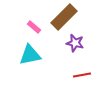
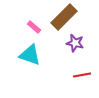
cyan triangle: rotated 30 degrees clockwise
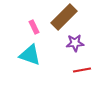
pink rectangle: rotated 24 degrees clockwise
purple star: rotated 18 degrees counterclockwise
red line: moved 5 px up
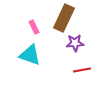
brown rectangle: moved 1 px down; rotated 20 degrees counterclockwise
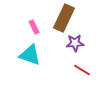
red line: rotated 42 degrees clockwise
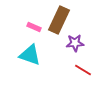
brown rectangle: moved 5 px left, 2 px down
pink rectangle: rotated 40 degrees counterclockwise
red line: moved 1 px right
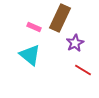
brown rectangle: moved 1 px right, 2 px up
purple star: rotated 24 degrees counterclockwise
cyan triangle: rotated 20 degrees clockwise
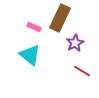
red line: moved 1 px left, 1 px down
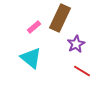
pink rectangle: rotated 64 degrees counterclockwise
purple star: moved 1 px right, 1 px down
cyan triangle: moved 1 px right, 3 px down
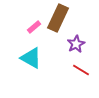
brown rectangle: moved 2 px left
cyan triangle: rotated 10 degrees counterclockwise
red line: moved 1 px left, 1 px up
